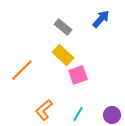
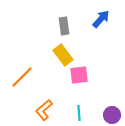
gray rectangle: moved 1 px right, 1 px up; rotated 42 degrees clockwise
yellow rectangle: rotated 10 degrees clockwise
orange line: moved 7 px down
pink square: moved 1 px right; rotated 12 degrees clockwise
cyan line: moved 1 px right, 1 px up; rotated 35 degrees counterclockwise
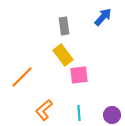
blue arrow: moved 2 px right, 2 px up
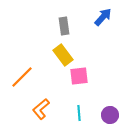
pink square: moved 1 px down
orange L-shape: moved 3 px left, 1 px up
purple circle: moved 2 px left
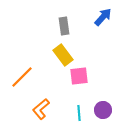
purple circle: moved 7 px left, 5 px up
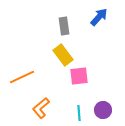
blue arrow: moved 4 px left
orange line: rotated 20 degrees clockwise
orange L-shape: moved 1 px up
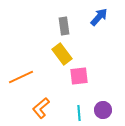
yellow rectangle: moved 1 px left, 1 px up
orange line: moved 1 px left
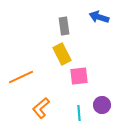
blue arrow: rotated 114 degrees counterclockwise
yellow rectangle: rotated 10 degrees clockwise
purple circle: moved 1 px left, 5 px up
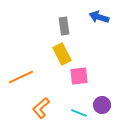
cyan line: rotated 63 degrees counterclockwise
